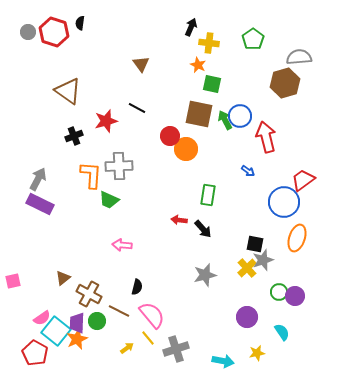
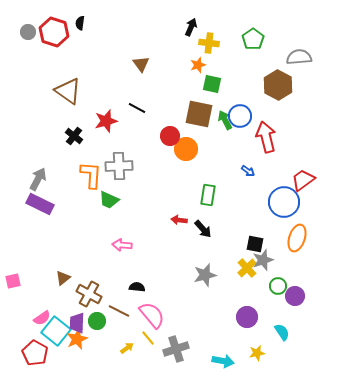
orange star at (198, 65): rotated 28 degrees clockwise
brown hexagon at (285, 83): moved 7 px left, 2 px down; rotated 16 degrees counterclockwise
black cross at (74, 136): rotated 30 degrees counterclockwise
black semicircle at (137, 287): rotated 98 degrees counterclockwise
green circle at (279, 292): moved 1 px left, 6 px up
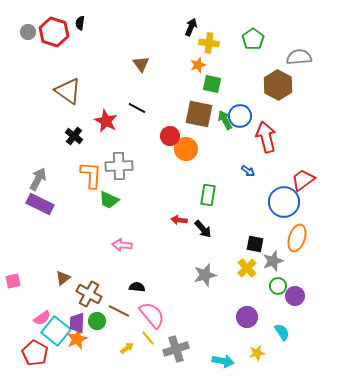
red star at (106, 121): rotated 30 degrees counterclockwise
gray star at (263, 260): moved 10 px right, 1 px down
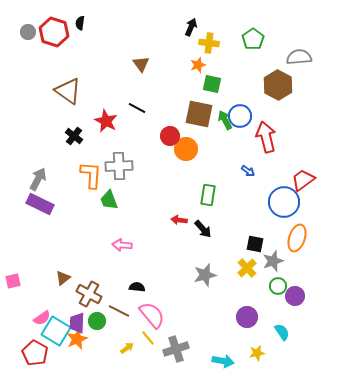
green trapezoid at (109, 200): rotated 45 degrees clockwise
cyan square at (56, 331): rotated 8 degrees counterclockwise
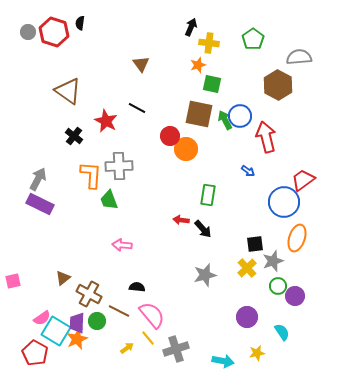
red arrow at (179, 220): moved 2 px right
black square at (255, 244): rotated 18 degrees counterclockwise
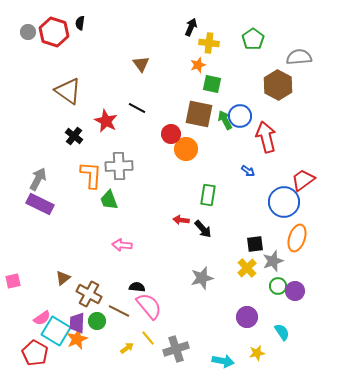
red circle at (170, 136): moved 1 px right, 2 px up
gray star at (205, 275): moved 3 px left, 3 px down
purple circle at (295, 296): moved 5 px up
pink semicircle at (152, 315): moved 3 px left, 9 px up
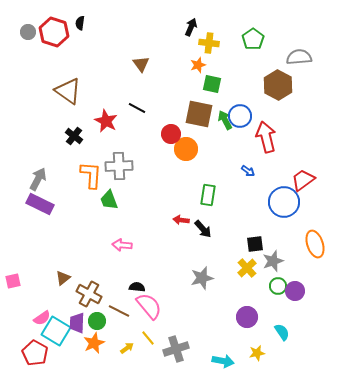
orange ellipse at (297, 238): moved 18 px right, 6 px down; rotated 36 degrees counterclockwise
orange star at (77, 339): moved 17 px right, 4 px down
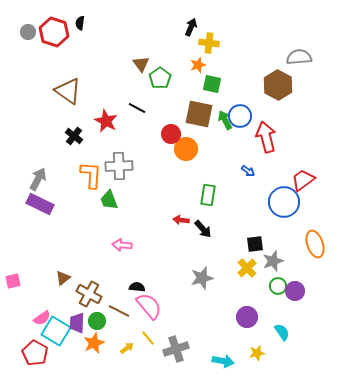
green pentagon at (253, 39): moved 93 px left, 39 px down
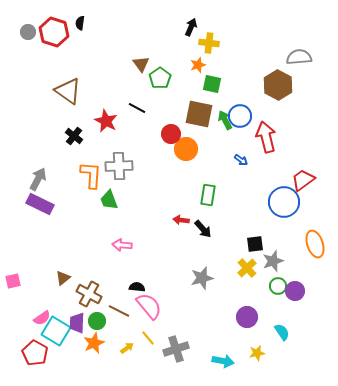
blue arrow at (248, 171): moved 7 px left, 11 px up
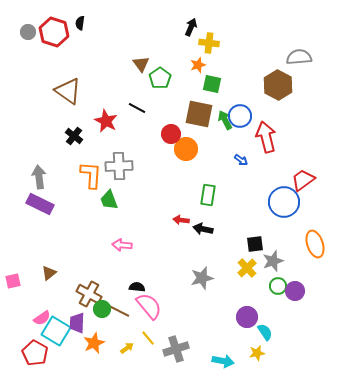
gray arrow at (38, 179): moved 1 px right, 2 px up; rotated 35 degrees counterclockwise
black arrow at (203, 229): rotated 144 degrees clockwise
brown triangle at (63, 278): moved 14 px left, 5 px up
green circle at (97, 321): moved 5 px right, 12 px up
cyan semicircle at (282, 332): moved 17 px left
